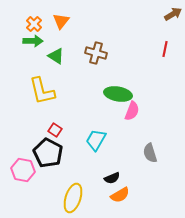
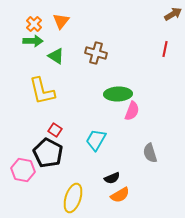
green ellipse: rotated 12 degrees counterclockwise
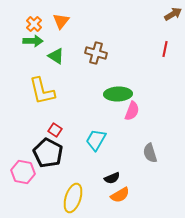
pink hexagon: moved 2 px down
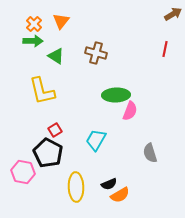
green ellipse: moved 2 px left, 1 px down
pink semicircle: moved 2 px left
red square: rotated 24 degrees clockwise
black semicircle: moved 3 px left, 6 px down
yellow ellipse: moved 3 px right, 11 px up; rotated 20 degrees counterclockwise
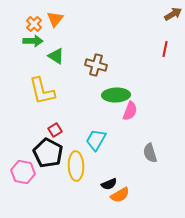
orange triangle: moved 6 px left, 2 px up
brown cross: moved 12 px down
yellow ellipse: moved 21 px up
